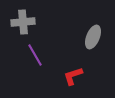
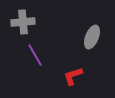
gray ellipse: moved 1 px left
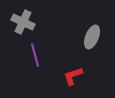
gray cross: rotated 30 degrees clockwise
purple line: rotated 15 degrees clockwise
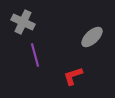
gray ellipse: rotated 25 degrees clockwise
